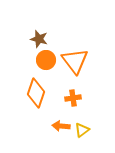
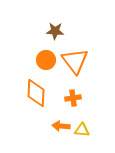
brown star: moved 16 px right, 8 px up; rotated 12 degrees counterclockwise
orange diamond: rotated 16 degrees counterclockwise
yellow triangle: rotated 42 degrees clockwise
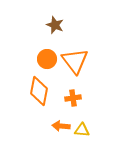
brown star: moved 6 px up; rotated 18 degrees clockwise
orange circle: moved 1 px right, 1 px up
orange diamond: moved 3 px right, 2 px up; rotated 8 degrees clockwise
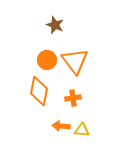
orange circle: moved 1 px down
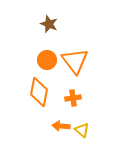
brown star: moved 6 px left, 1 px up
orange diamond: moved 1 px down
yellow triangle: rotated 35 degrees clockwise
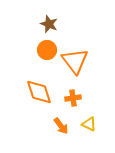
orange circle: moved 10 px up
orange diamond: rotated 28 degrees counterclockwise
orange arrow: rotated 132 degrees counterclockwise
yellow triangle: moved 7 px right, 6 px up; rotated 14 degrees counterclockwise
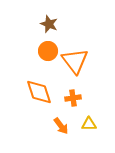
orange circle: moved 1 px right, 1 px down
yellow triangle: rotated 28 degrees counterclockwise
